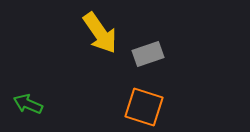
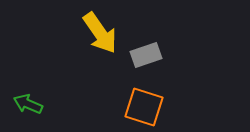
gray rectangle: moved 2 px left, 1 px down
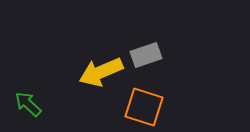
yellow arrow: moved 1 px right, 39 px down; rotated 102 degrees clockwise
green arrow: rotated 20 degrees clockwise
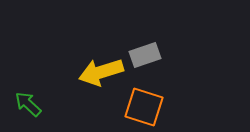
gray rectangle: moved 1 px left
yellow arrow: rotated 6 degrees clockwise
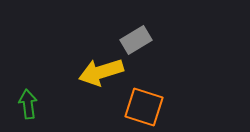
gray rectangle: moved 9 px left, 15 px up; rotated 12 degrees counterclockwise
green arrow: rotated 40 degrees clockwise
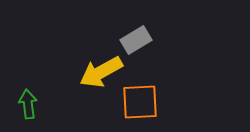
yellow arrow: rotated 12 degrees counterclockwise
orange square: moved 4 px left, 5 px up; rotated 21 degrees counterclockwise
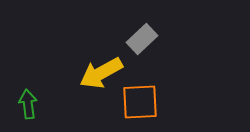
gray rectangle: moved 6 px right, 1 px up; rotated 12 degrees counterclockwise
yellow arrow: moved 1 px down
